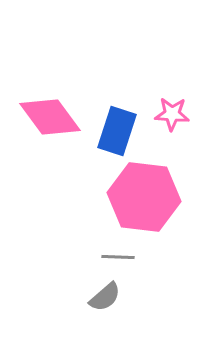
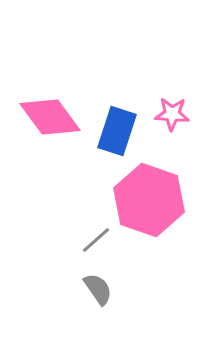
pink hexagon: moved 5 px right, 3 px down; rotated 12 degrees clockwise
gray line: moved 22 px left, 17 px up; rotated 44 degrees counterclockwise
gray semicircle: moved 7 px left, 8 px up; rotated 84 degrees counterclockwise
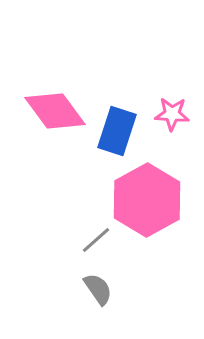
pink diamond: moved 5 px right, 6 px up
pink hexagon: moved 2 px left; rotated 12 degrees clockwise
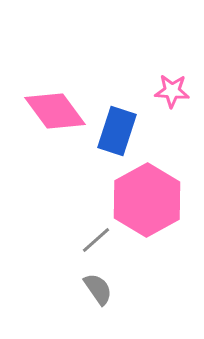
pink star: moved 23 px up
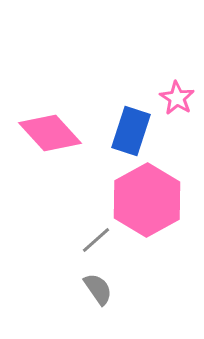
pink star: moved 5 px right, 7 px down; rotated 28 degrees clockwise
pink diamond: moved 5 px left, 22 px down; rotated 6 degrees counterclockwise
blue rectangle: moved 14 px right
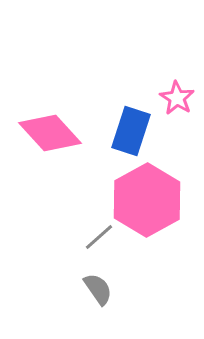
gray line: moved 3 px right, 3 px up
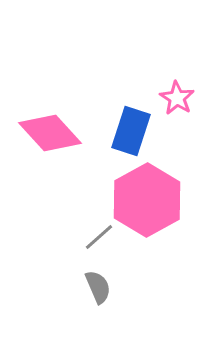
gray semicircle: moved 2 px up; rotated 12 degrees clockwise
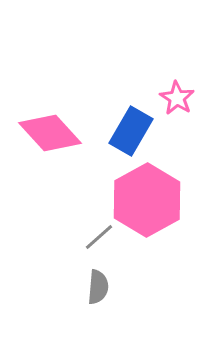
blue rectangle: rotated 12 degrees clockwise
gray semicircle: rotated 28 degrees clockwise
